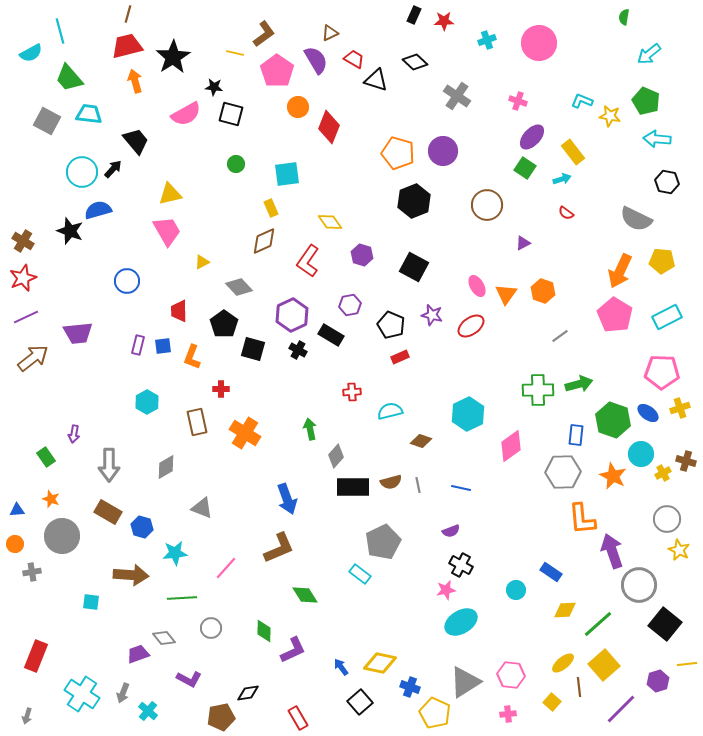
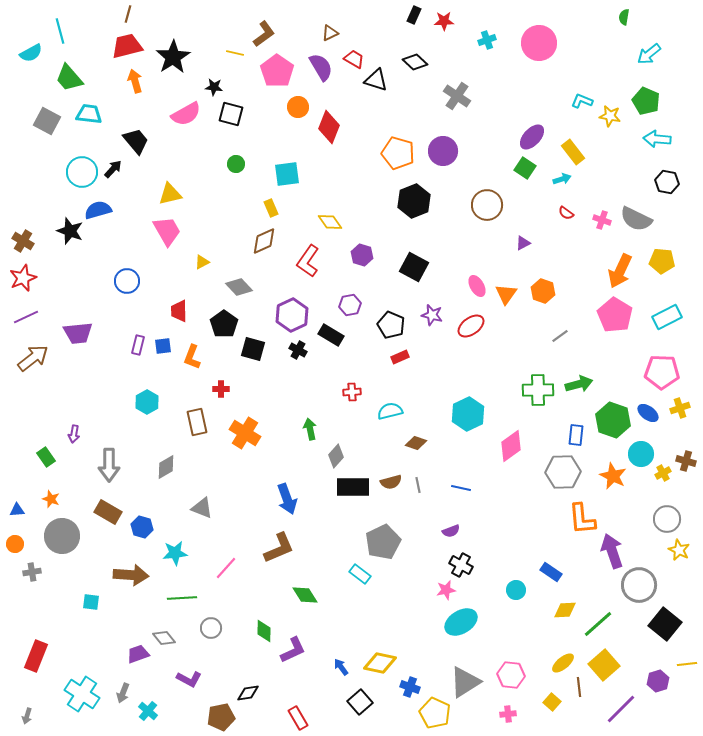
purple semicircle at (316, 60): moved 5 px right, 7 px down
pink cross at (518, 101): moved 84 px right, 119 px down
brown diamond at (421, 441): moved 5 px left, 2 px down
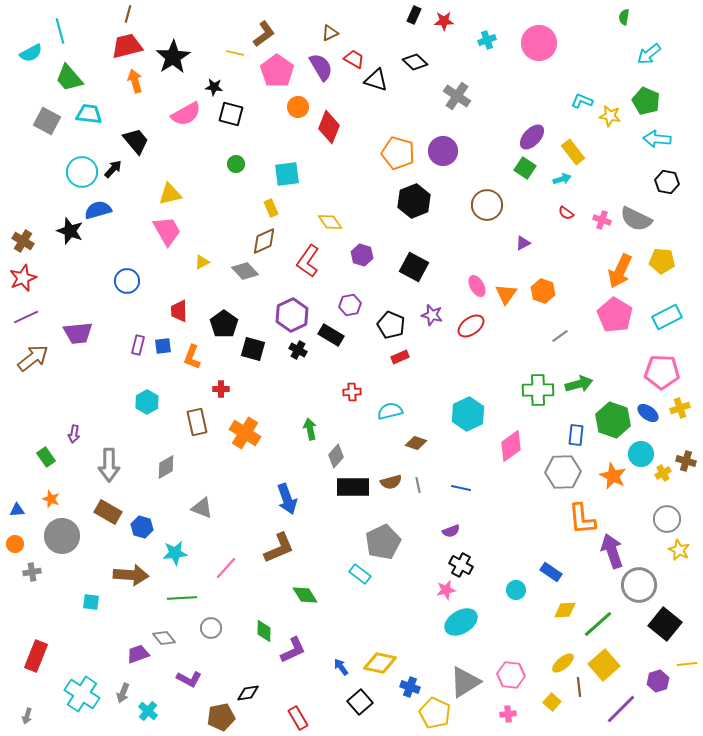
gray diamond at (239, 287): moved 6 px right, 16 px up
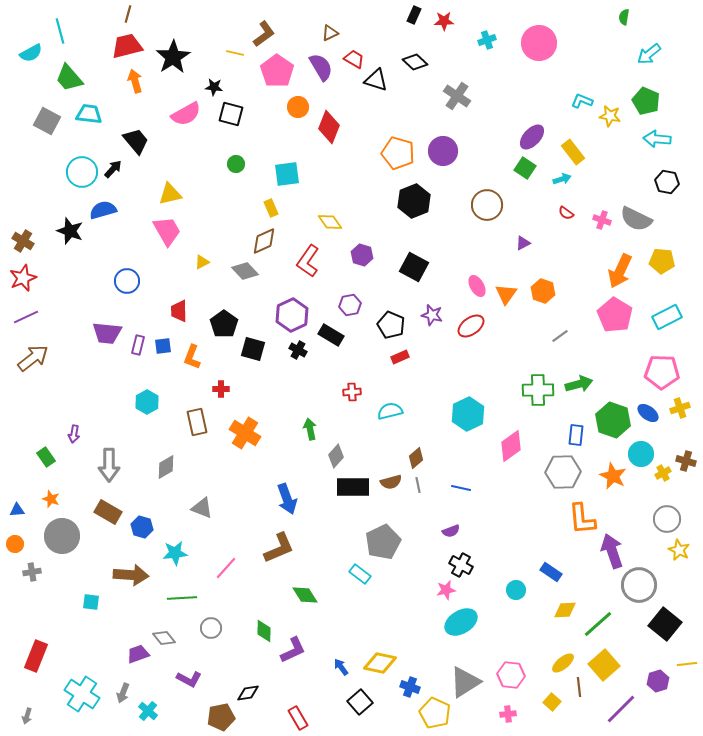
blue semicircle at (98, 210): moved 5 px right
purple trapezoid at (78, 333): moved 29 px right; rotated 12 degrees clockwise
brown diamond at (416, 443): moved 15 px down; rotated 60 degrees counterclockwise
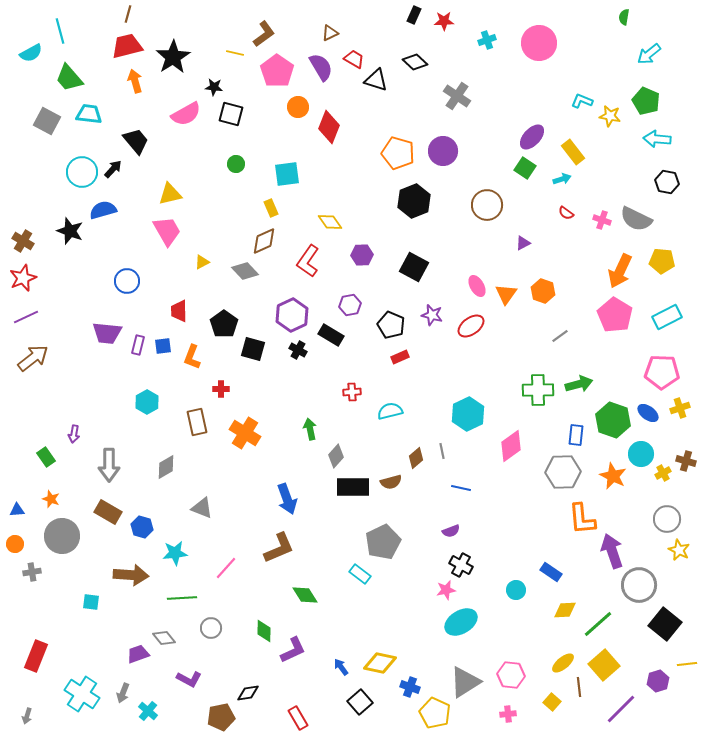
purple hexagon at (362, 255): rotated 20 degrees counterclockwise
gray line at (418, 485): moved 24 px right, 34 px up
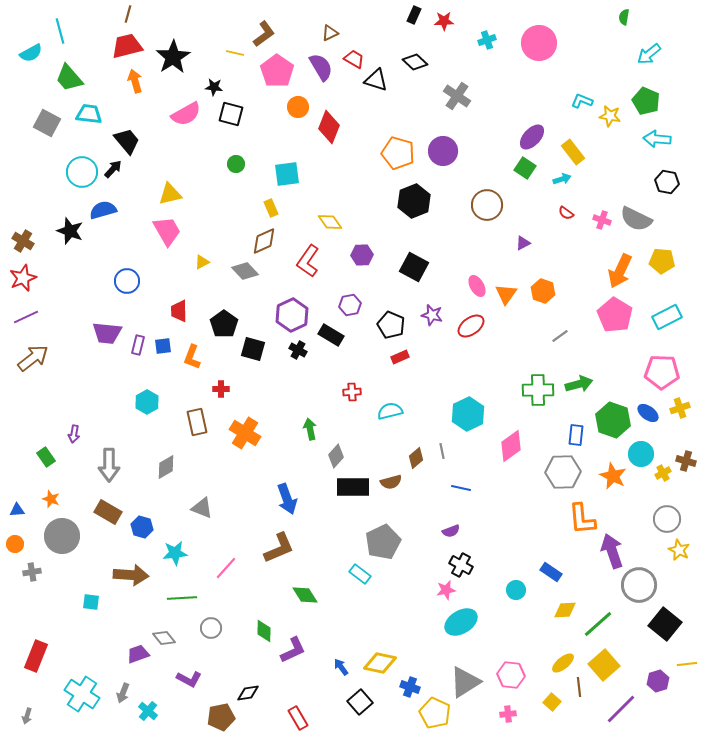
gray square at (47, 121): moved 2 px down
black trapezoid at (136, 141): moved 9 px left
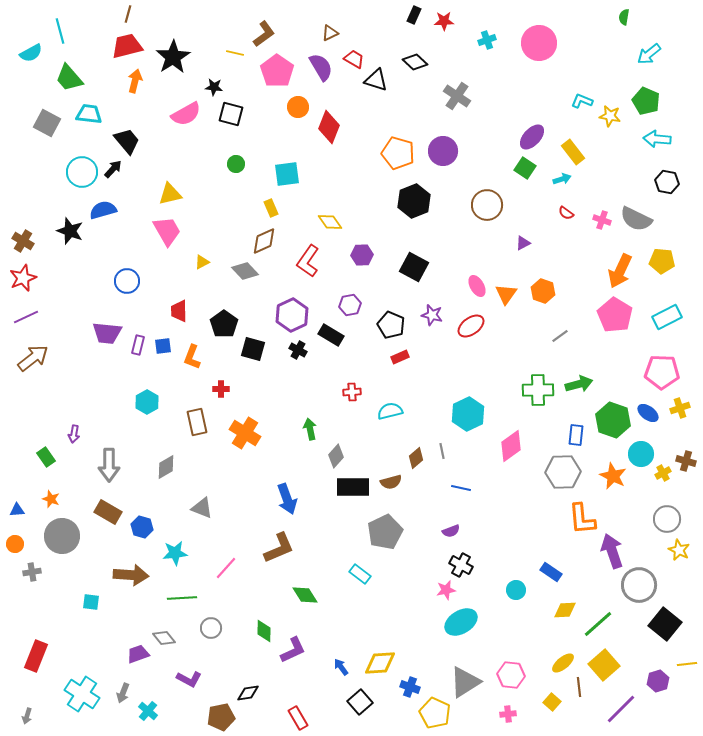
orange arrow at (135, 81): rotated 30 degrees clockwise
gray pentagon at (383, 542): moved 2 px right, 10 px up
yellow diamond at (380, 663): rotated 16 degrees counterclockwise
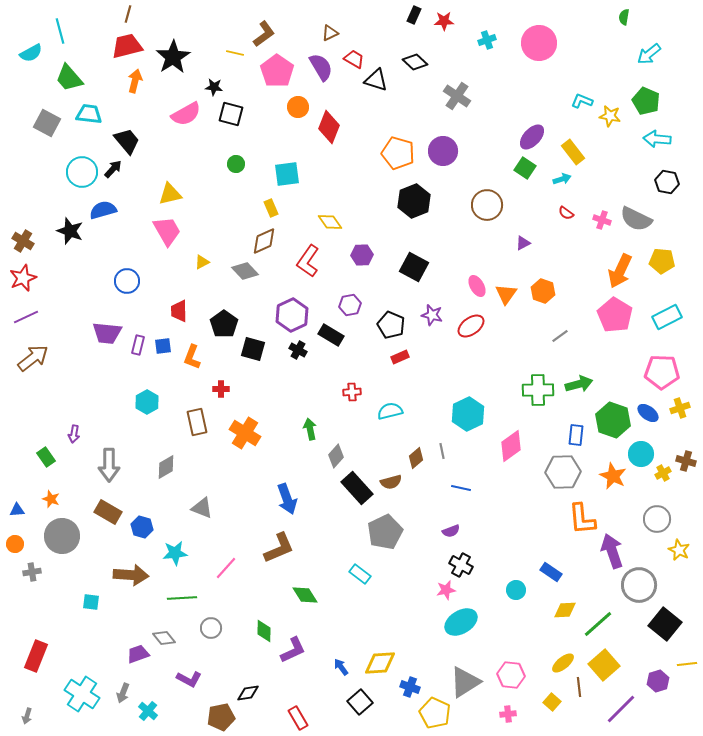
black rectangle at (353, 487): moved 4 px right, 1 px down; rotated 48 degrees clockwise
gray circle at (667, 519): moved 10 px left
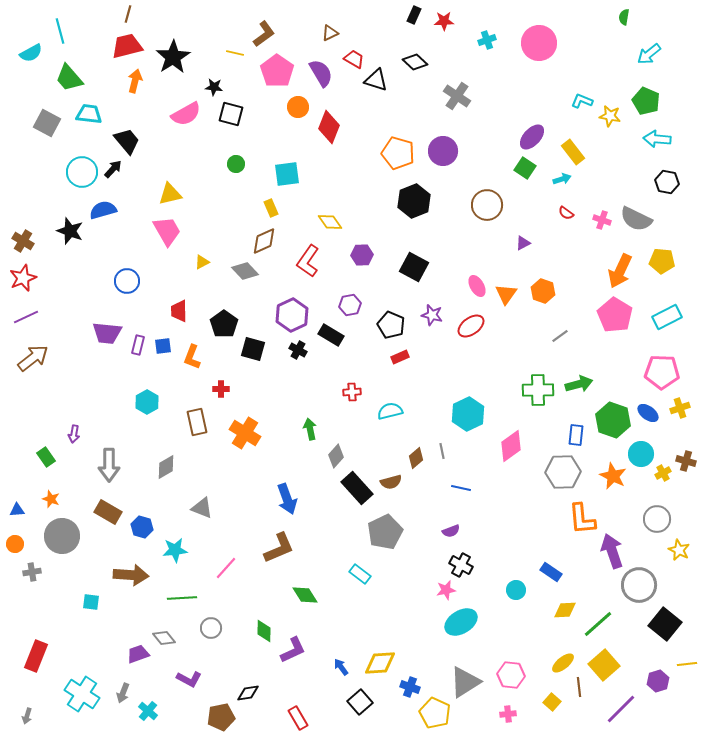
purple semicircle at (321, 67): moved 6 px down
cyan star at (175, 553): moved 3 px up
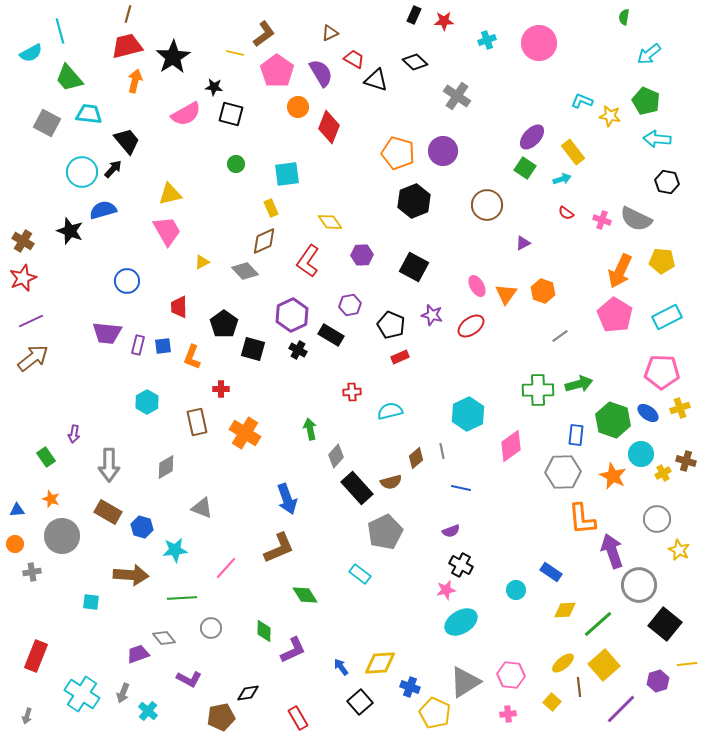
red trapezoid at (179, 311): moved 4 px up
purple line at (26, 317): moved 5 px right, 4 px down
